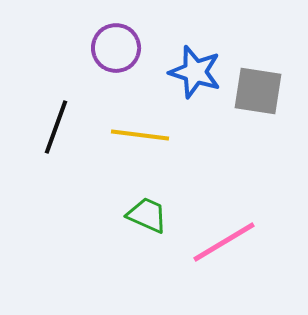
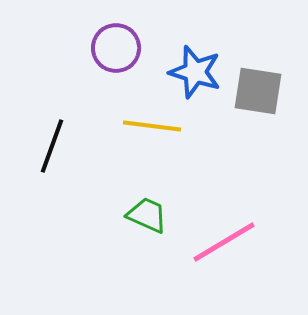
black line: moved 4 px left, 19 px down
yellow line: moved 12 px right, 9 px up
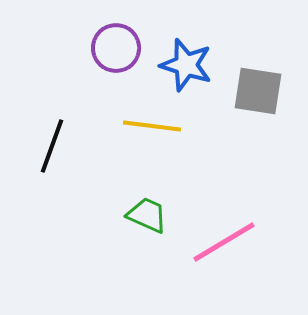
blue star: moved 9 px left, 7 px up
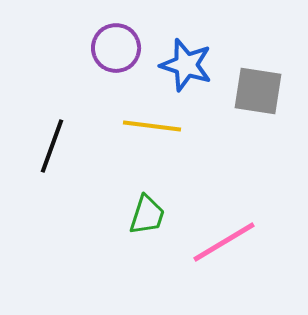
green trapezoid: rotated 84 degrees clockwise
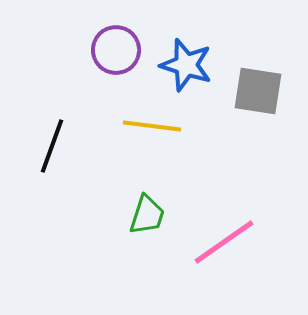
purple circle: moved 2 px down
pink line: rotated 4 degrees counterclockwise
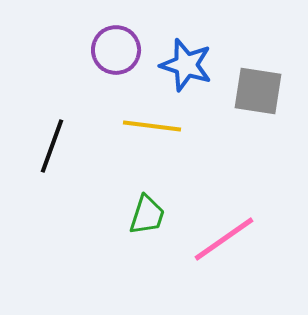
pink line: moved 3 px up
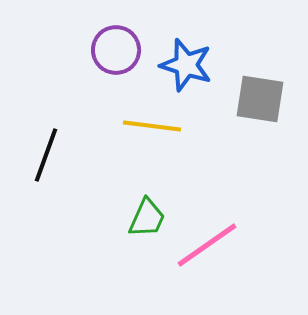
gray square: moved 2 px right, 8 px down
black line: moved 6 px left, 9 px down
green trapezoid: moved 3 px down; rotated 6 degrees clockwise
pink line: moved 17 px left, 6 px down
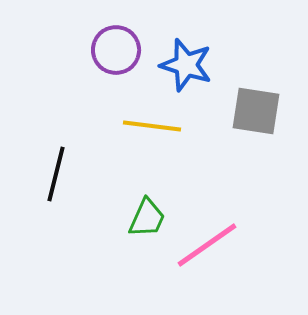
gray square: moved 4 px left, 12 px down
black line: moved 10 px right, 19 px down; rotated 6 degrees counterclockwise
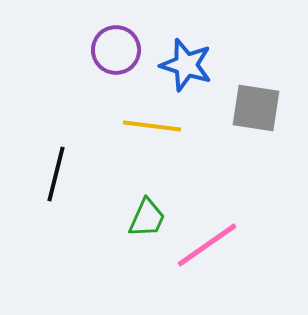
gray square: moved 3 px up
